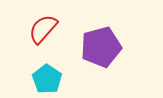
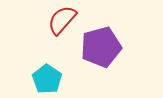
red semicircle: moved 19 px right, 9 px up
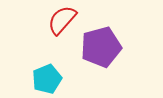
cyan pentagon: rotated 16 degrees clockwise
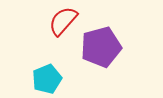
red semicircle: moved 1 px right, 1 px down
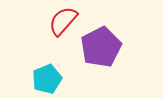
purple pentagon: rotated 12 degrees counterclockwise
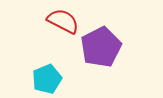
red semicircle: rotated 76 degrees clockwise
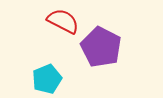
purple pentagon: rotated 18 degrees counterclockwise
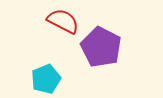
cyan pentagon: moved 1 px left
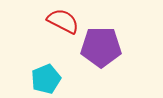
purple pentagon: rotated 27 degrees counterclockwise
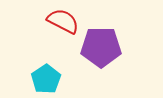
cyan pentagon: rotated 12 degrees counterclockwise
